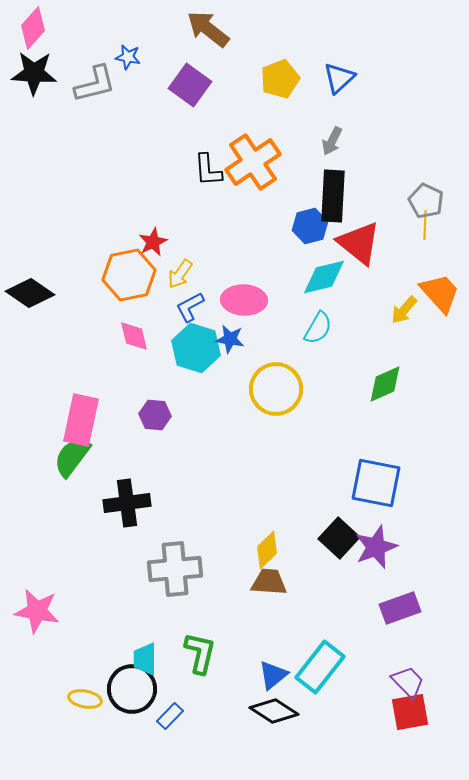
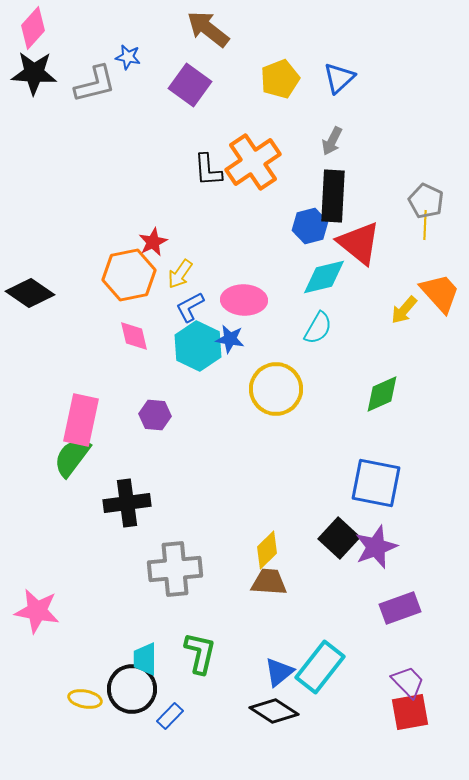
cyan hexagon at (196, 348): moved 2 px right, 2 px up; rotated 9 degrees clockwise
green diamond at (385, 384): moved 3 px left, 10 px down
blue triangle at (273, 675): moved 6 px right, 3 px up
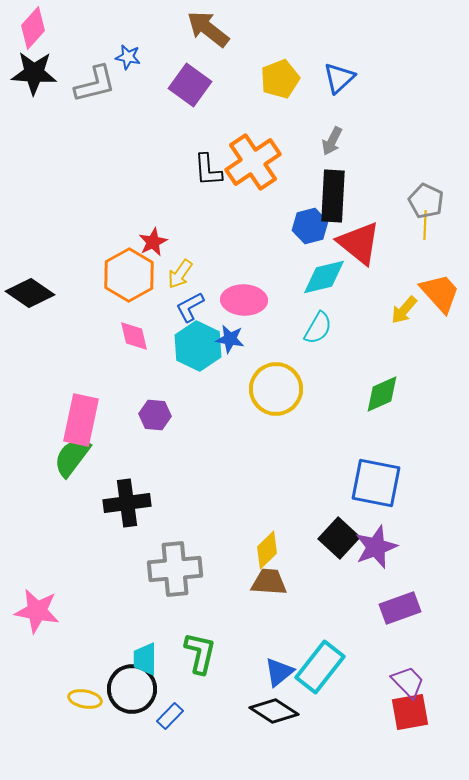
orange hexagon at (129, 275): rotated 18 degrees counterclockwise
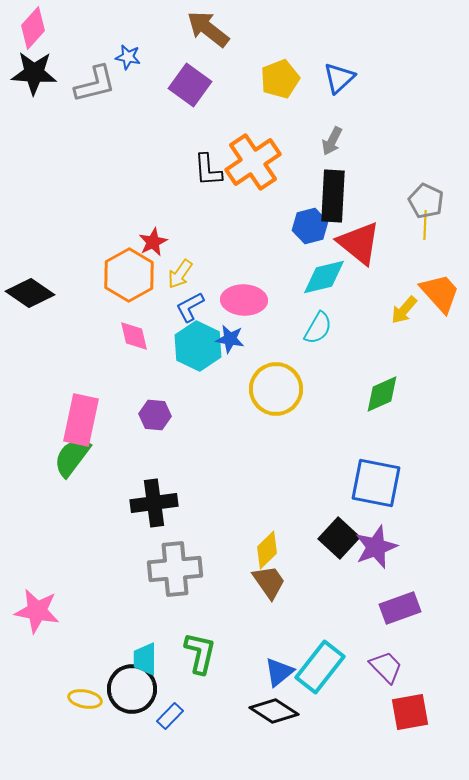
black cross at (127, 503): moved 27 px right
brown trapezoid at (269, 582): rotated 51 degrees clockwise
purple trapezoid at (408, 682): moved 22 px left, 15 px up
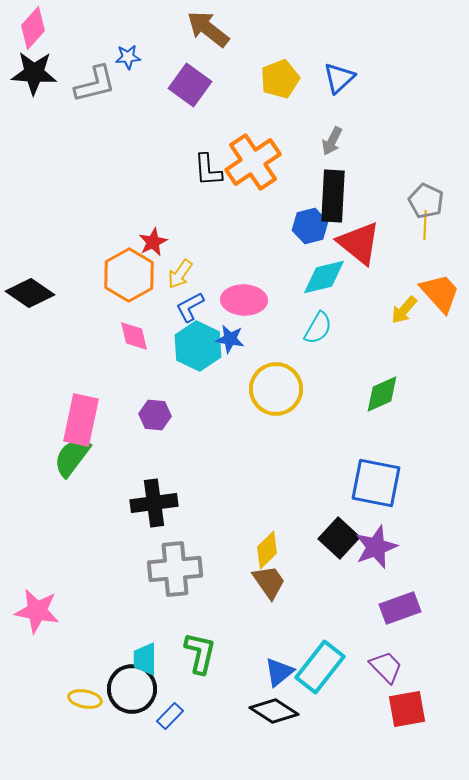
blue star at (128, 57): rotated 15 degrees counterclockwise
red square at (410, 712): moved 3 px left, 3 px up
